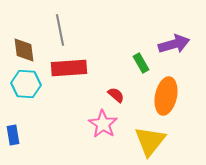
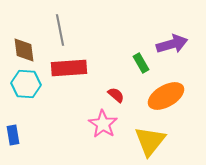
purple arrow: moved 2 px left
orange ellipse: rotated 48 degrees clockwise
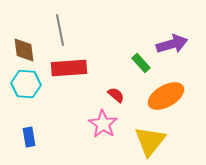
green rectangle: rotated 12 degrees counterclockwise
blue rectangle: moved 16 px right, 2 px down
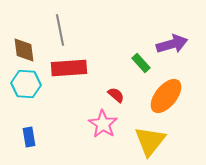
orange ellipse: rotated 21 degrees counterclockwise
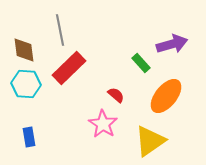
red rectangle: rotated 40 degrees counterclockwise
yellow triangle: rotated 16 degrees clockwise
